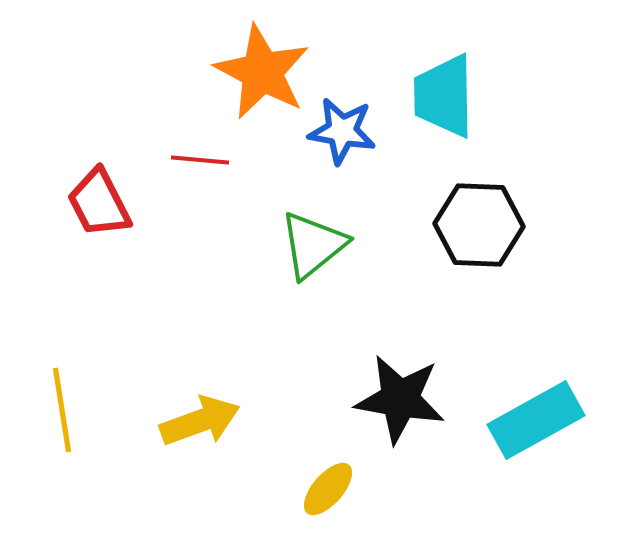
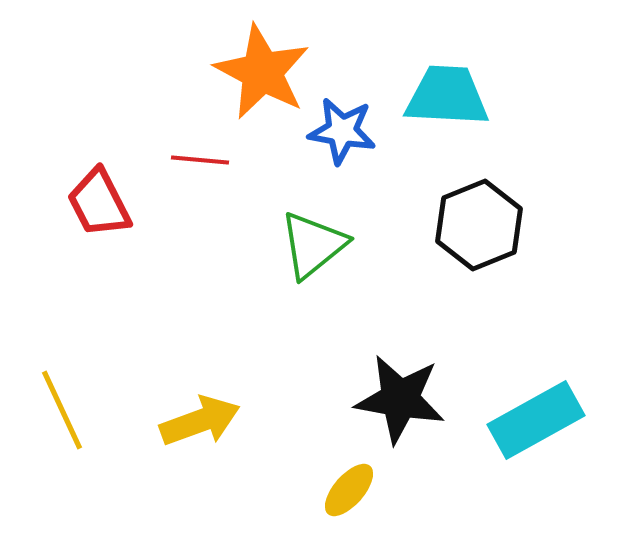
cyan trapezoid: moved 3 px right; rotated 94 degrees clockwise
black hexagon: rotated 24 degrees counterclockwise
yellow line: rotated 16 degrees counterclockwise
yellow ellipse: moved 21 px right, 1 px down
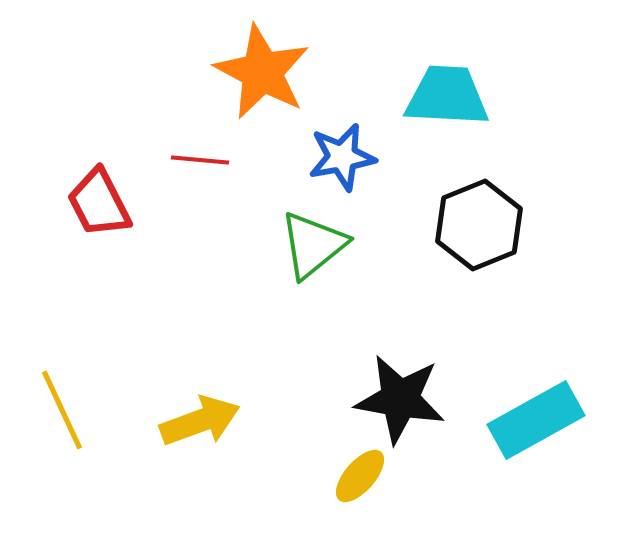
blue star: moved 26 px down; rotated 20 degrees counterclockwise
yellow ellipse: moved 11 px right, 14 px up
